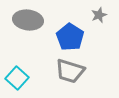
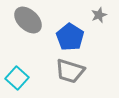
gray ellipse: rotated 36 degrees clockwise
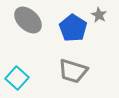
gray star: rotated 21 degrees counterclockwise
blue pentagon: moved 3 px right, 9 px up
gray trapezoid: moved 3 px right
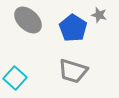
gray star: rotated 14 degrees counterclockwise
cyan square: moved 2 px left
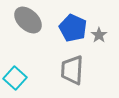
gray star: moved 20 px down; rotated 21 degrees clockwise
blue pentagon: rotated 8 degrees counterclockwise
gray trapezoid: moved 1 px left, 1 px up; rotated 76 degrees clockwise
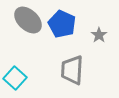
blue pentagon: moved 11 px left, 4 px up
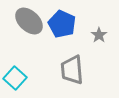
gray ellipse: moved 1 px right, 1 px down
gray trapezoid: rotated 8 degrees counterclockwise
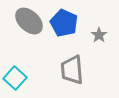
blue pentagon: moved 2 px right, 1 px up
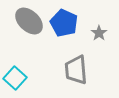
gray star: moved 2 px up
gray trapezoid: moved 4 px right
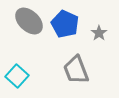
blue pentagon: moved 1 px right, 1 px down
gray trapezoid: rotated 16 degrees counterclockwise
cyan square: moved 2 px right, 2 px up
